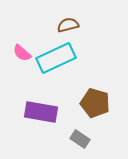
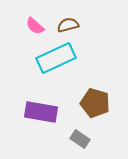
pink semicircle: moved 13 px right, 27 px up
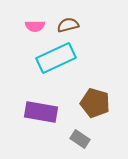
pink semicircle: rotated 42 degrees counterclockwise
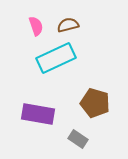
pink semicircle: moved 1 px right; rotated 108 degrees counterclockwise
purple rectangle: moved 3 px left, 2 px down
gray rectangle: moved 2 px left
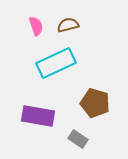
cyan rectangle: moved 5 px down
purple rectangle: moved 2 px down
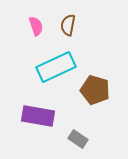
brown semicircle: rotated 65 degrees counterclockwise
cyan rectangle: moved 4 px down
brown pentagon: moved 13 px up
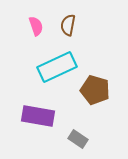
cyan rectangle: moved 1 px right
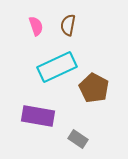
brown pentagon: moved 1 px left, 2 px up; rotated 12 degrees clockwise
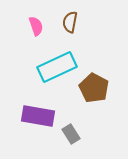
brown semicircle: moved 2 px right, 3 px up
gray rectangle: moved 7 px left, 5 px up; rotated 24 degrees clockwise
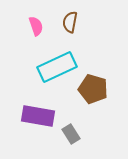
brown pentagon: moved 1 px left, 1 px down; rotated 12 degrees counterclockwise
